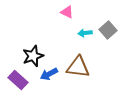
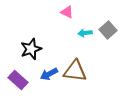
black star: moved 2 px left, 7 px up
brown triangle: moved 3 px left, 4 px down
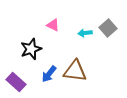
pink triangle: moved 14 px left, 13 px down
gray square: moved 2 px up
blue arrow: rotated 24 degrees counterclockwise
purple rectangle: moved 2 px left, 2 px down
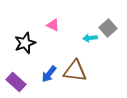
cyan arrow: moved 5 px right, 5 px down
black star: moved 6 px left, 6 px up
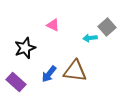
gray square: moved 1 px left, 1 px up
black star: moved 5 px down
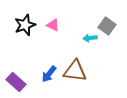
gray square: moved 1 px up; rotated 12 degrees counterclockwise
black star: moved 23 px up
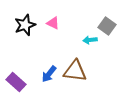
pink triangle: moved 2 px up
cyan arrow: moved 2 px down
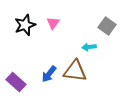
pink triangle: rotated 40 degrees clockwise
cyan arrow: moved 1 px left, 7 px down
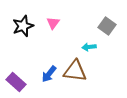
black star: moved 2 px left, 1 px down
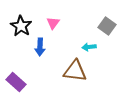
black star: moved 2 px left; rotated 20 degrees counterclockwise
blue arrow: moved 9 px left, 27 px up; rotated 36 degrees counterclockwise
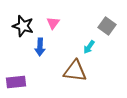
black star: moved 2 px right; rotated 15 degrees counterclockwise
cyan arrow: rotated 48 degrees counterclockwise
purple rectangle: rotated 48 degrees counterclockwise
